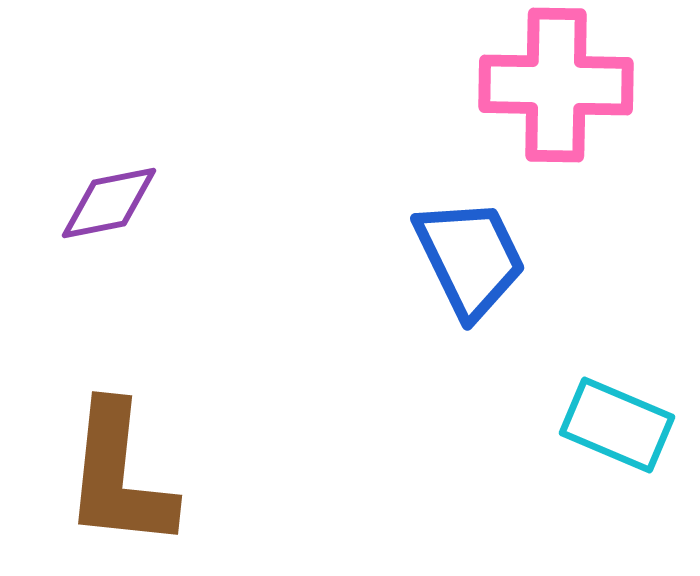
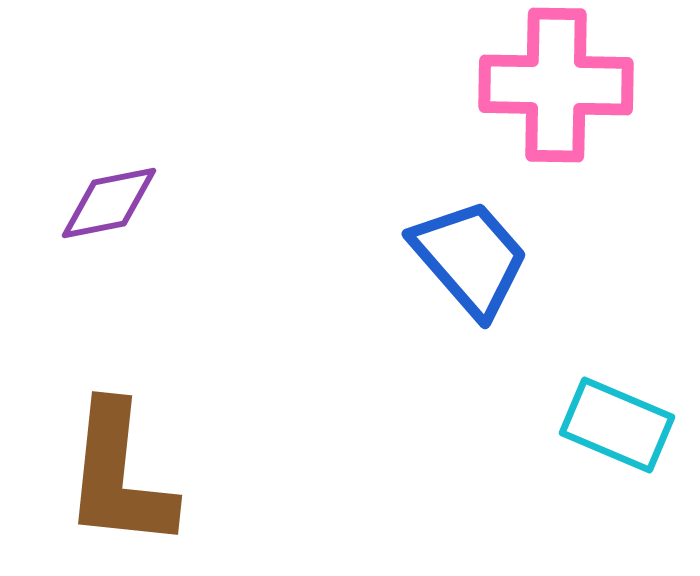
blue trapezoid: rotated 15 degrees counterclockwise
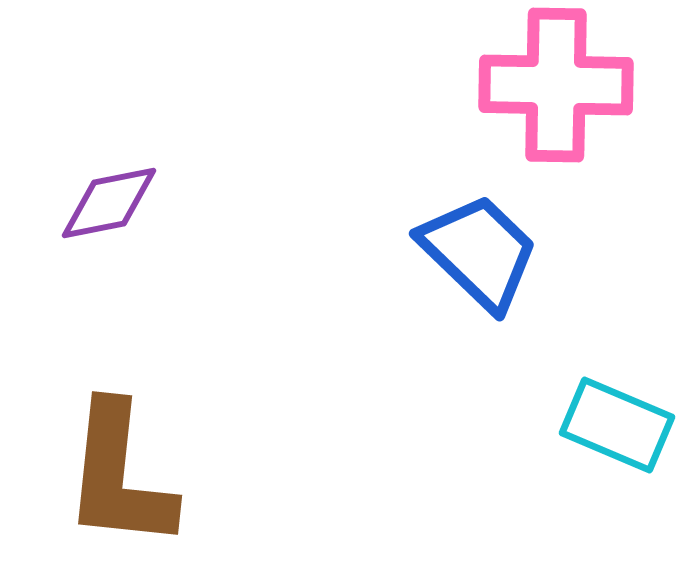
blue trapezoid: moved 9 px right, 6 px up; rotated 5 degrees counterclockwise
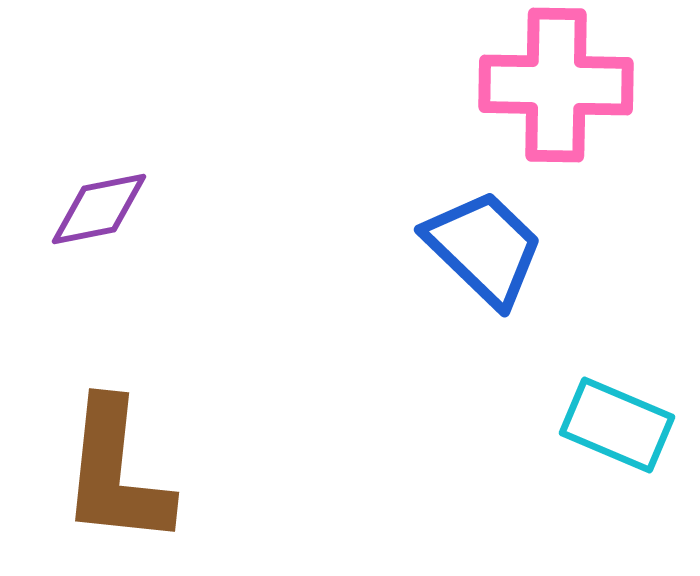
purple diamond: moved 10 px left, 6 px down
blue trapezoid: moved 5 px right, 4 px up
brown L-shape: moved 3 px left, 3 px up
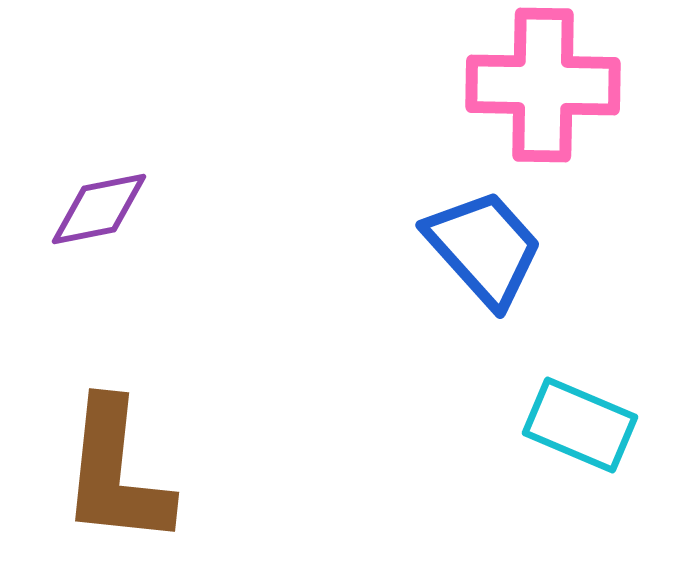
pink cross: moved 13 px left
blue trapezoid: rotated 4 degrees clockwise
cyan rectangle: moved 37 px left
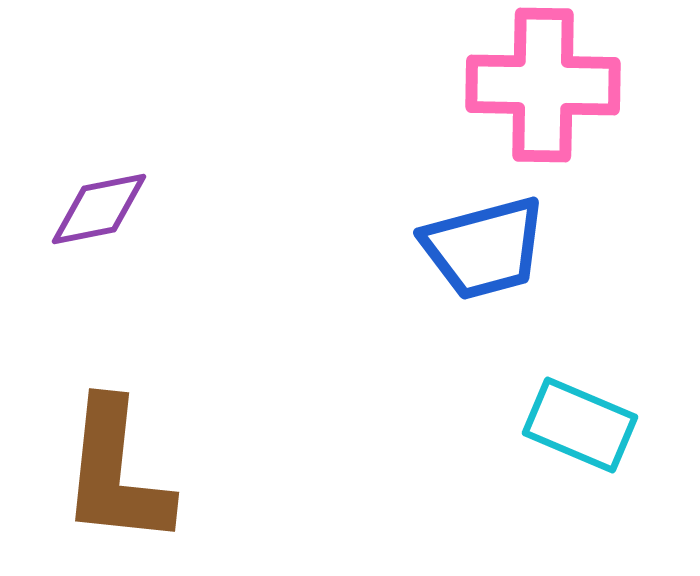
blue trapezoid: rotated 117 degrees clockwise
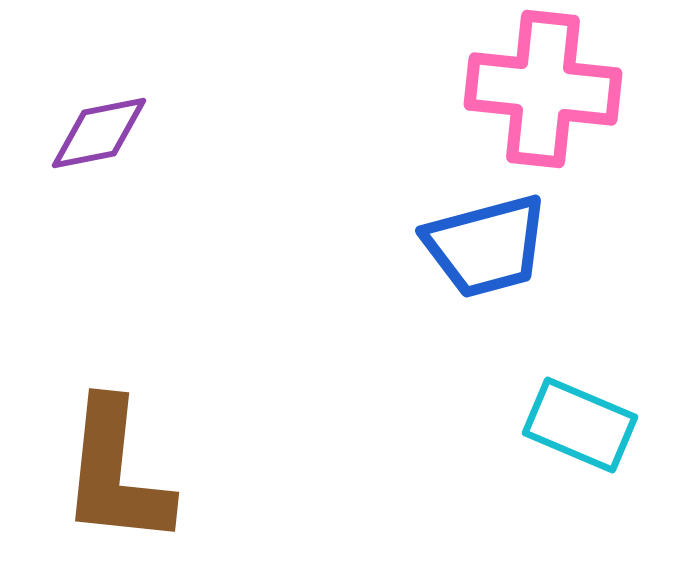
pink cross: moved 4 px down; rotated 5 degrees clockwise
purple diamond: moved 76 px up
blue trapezoid: moved 2 px right, 2 px up
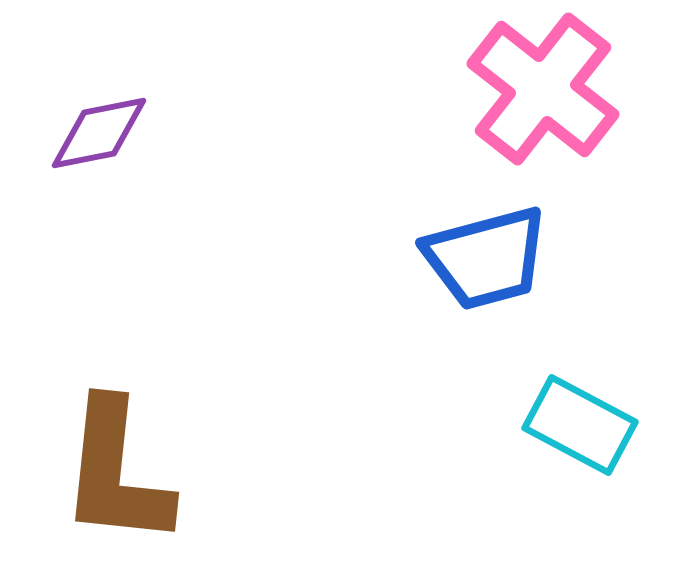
pink cross: rotated 32 degrees clockwise
blue trapezoid: moved 12 px down
cyan rectangle: rotated 5 degrees clockwise
